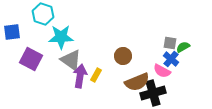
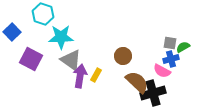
blue square: rotated 36 degrees counterclockwise
blue cross: rotated 35 degrees clockwise
brown semicircle: rotated 115 degrees counterclockwise
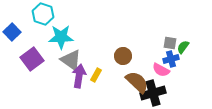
green semicircle: rotated 24 degrees counterclockwise
purple square: moved 1 px right; rotated 25 degrees clockwise
pink semicircle: moved 1 px left, 1 px up
purple arrow: moved 1 px left
